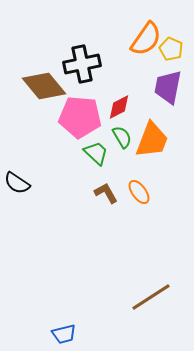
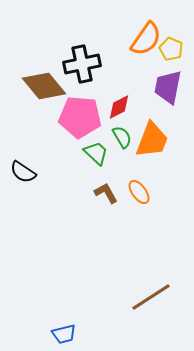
black semicircle: moved 6 px right, 11 px up
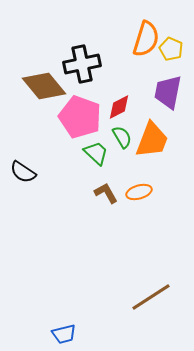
orange semicircle: rotated 18 degrees counterclockwise
purple trapezoid: moved 5 px down
pink pentagon: rotated 15 degrees clockwise
orange ellipse: rotated 70 degrees counterclockwise
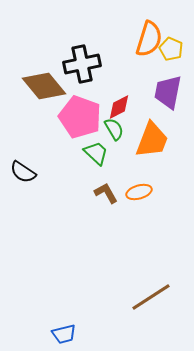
orange semicircle: moved 3 px right
green semicircle: moved 8 px left, 8 px up
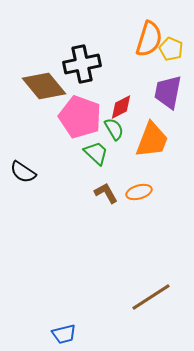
red diamond: moved 2 px right
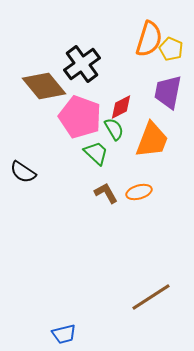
black cross: rotated 24 degrees counterclockwise
